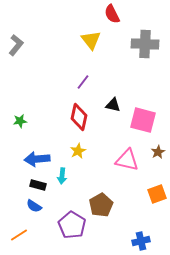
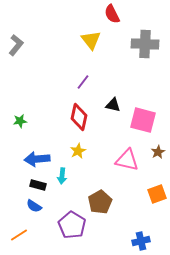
brown pentagon: moved 1 px left, 3 px up
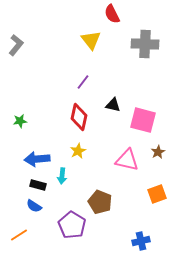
brown pentagon: rotated 20 degrees counterclockwise
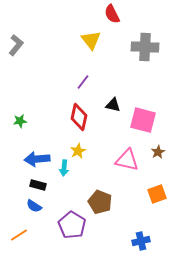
gray cross: moved 3 px down
cyan arrow: moved 2 px right, 8 px up
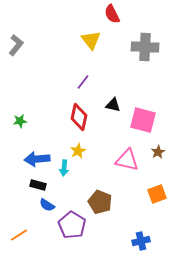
blue semicircle: moved 13 px right, 1 px up
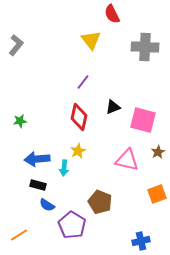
black triangle: moved 2 px down; rotated 35 degrees counterclockwise
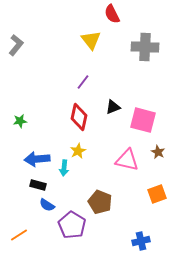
brown star: rotated 16 degrees counterclockwise
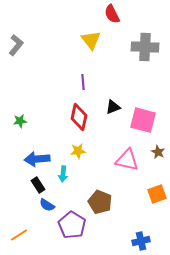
purple line: rotated 42 degrees counterclockwise
yellow star: rotated 21 degrees clockwise
cyan arrow: moved 1 px left, 6 px down
black rectangle: rotated 42 degrees clockwise
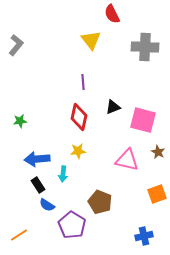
blue cross: moved 3 px right, 5 px up
